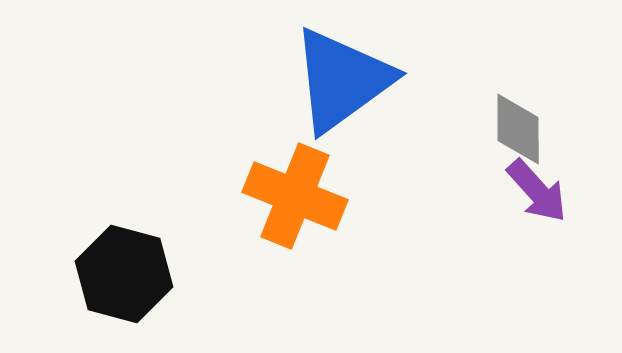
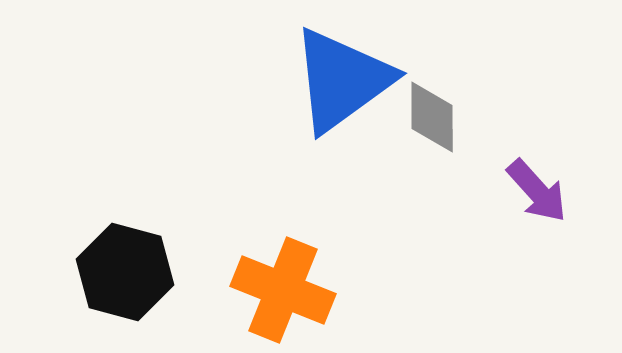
gray diamond: moved 86 px left, 12 px up
orange cross: moved 12 px left, 94 px down
black hexagon: moved 1 px right, 2 px up
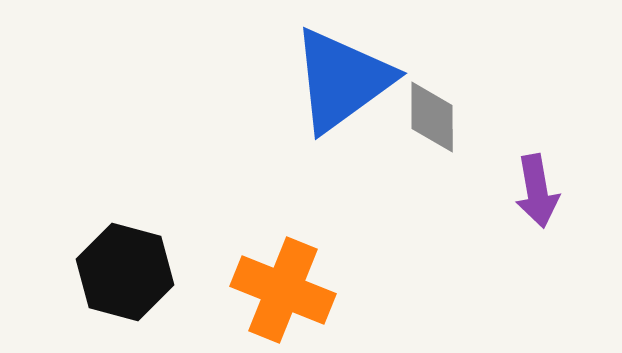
purple arrow: rotated 32 degrees clockwise
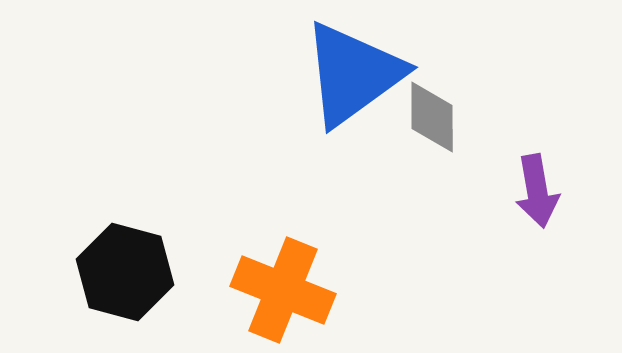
blue triangle: moved 11 px right, 6 px up
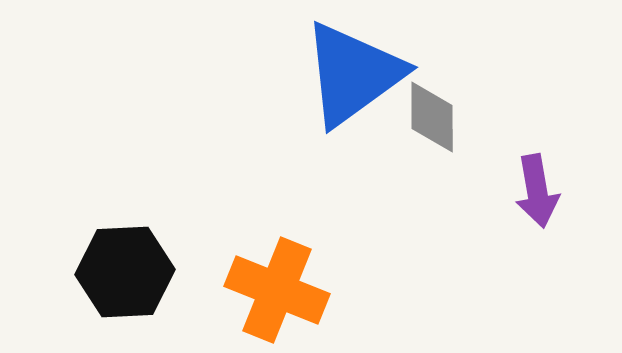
black hexagon: rotated 18 degrees counterclockwise
orange cross: moved 6 px left
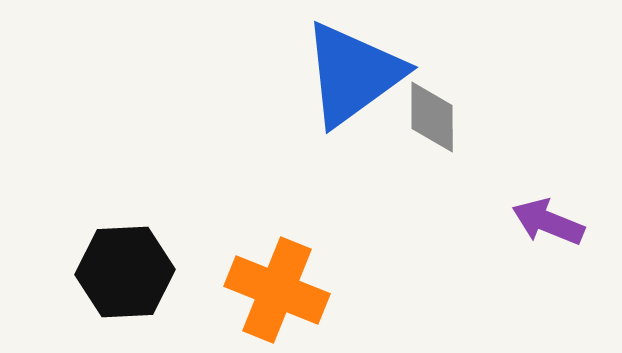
purple arrow: moved 11 px right, 31 px down; rotated 122 degrees clockwise
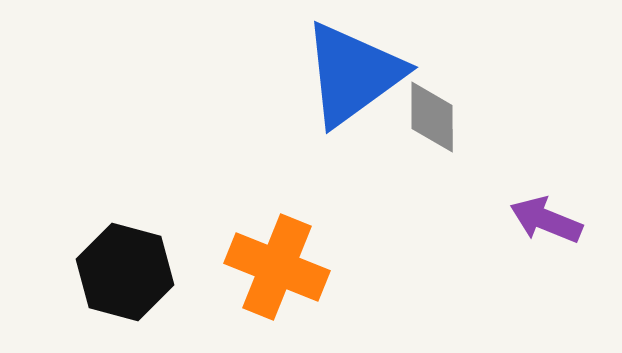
purple arrow: moved 2 px left, 2 px up
black hexagon: rotated 18 degrees clockwise
orange cross: moved 23 px up
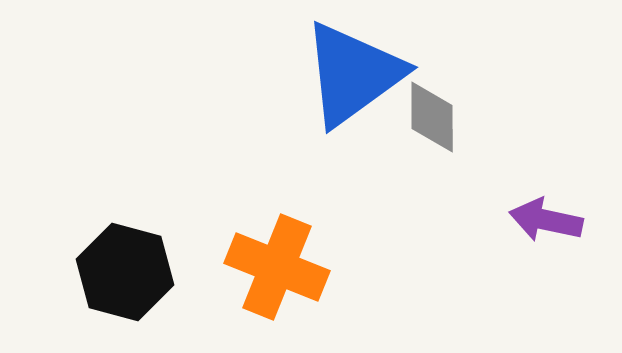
purple arrow: rotated 10 degrees counterclockwise
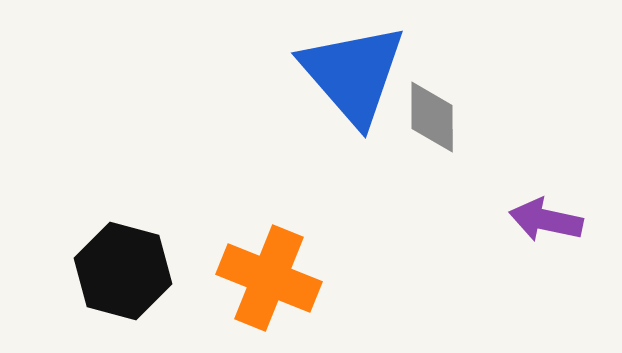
blue triangle: rotated 35 degrees counterclockwise
orange cross: moved 8 px left, 11 px down
black hexagon: moved 2 px left, 1 px up
